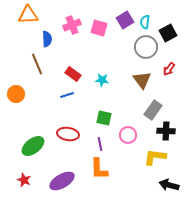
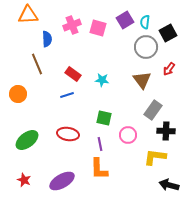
pink square: moved 1 px left
orange circle: moved 2 px right
green ellipse: moved 6 px left, 6 px up
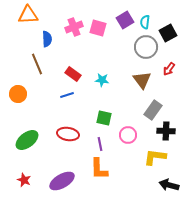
pink cross: moved 2 px right, 2 px down
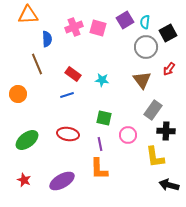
yellow L-shape: rotated 105 degrees counterclockwise
